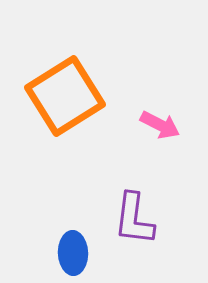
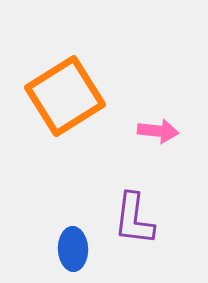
pink arrow: moved 2 px left, 6 px down; rotated 21 degrees counterclockwise
blue ellipse: moved 4 px up
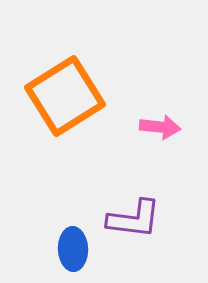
pink arrow: moved 2 px right, 4 px up
purple L-shape: rotated 90 degrees counterclockwise
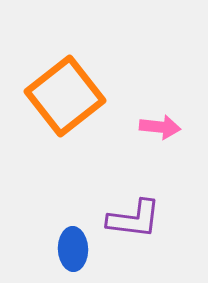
orange square: rotated 6 degrees counterclockwise
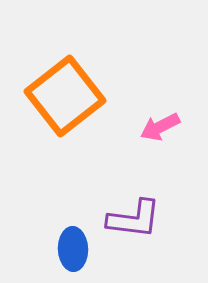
pink arrow: rotated 147 degrees clockwise
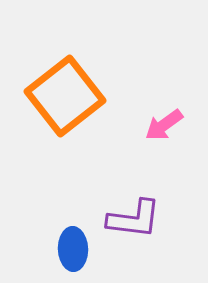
pink arrow: moved 4 px right, 2 px up; rotated 9 degrees counterclockwise
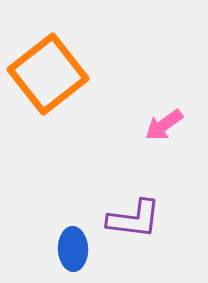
orange square: moved 17 px left, 22 px up
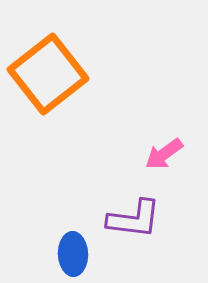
pink arrow: moved 29 px down
blue ellipse: moved 5 px down
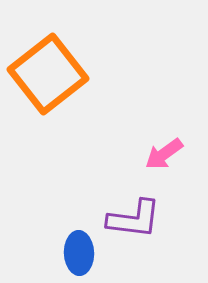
blue ellipse: moved 6 px right, 1 px up
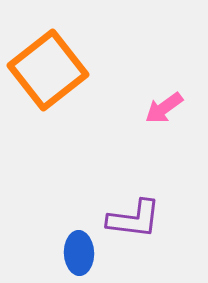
orange square: moved 4 px up
pink arrow: moved 46 px up
